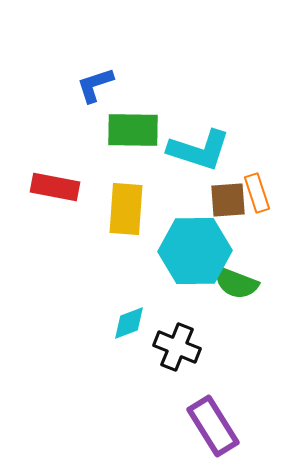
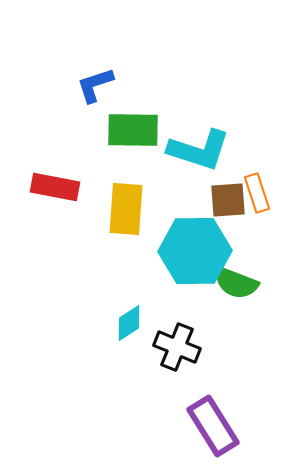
cyan diamond: rotated 12 degrees counterclockwise
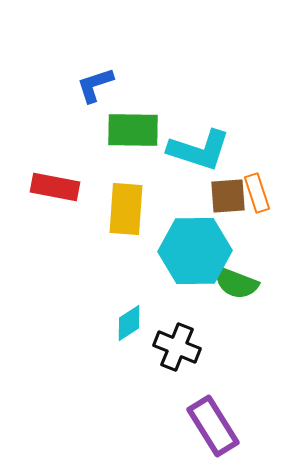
brown square: moved 4 px up
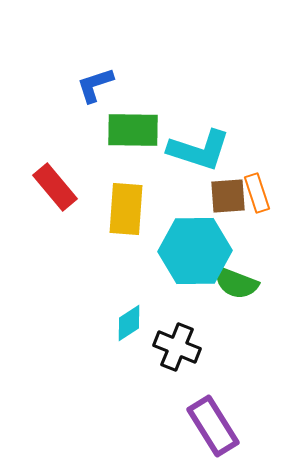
red rectangle: rotated 39 degrees clockwise
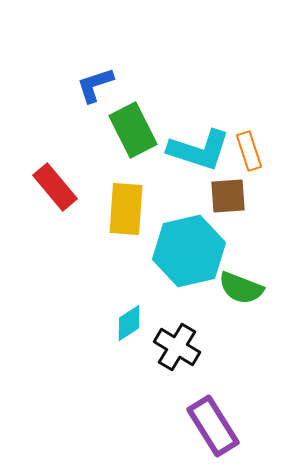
green rectangle: rotated 62 degrees clockwise
orange rectangle: moved 8 px left, 42 px up
cyan hexagon: moved 6 px left; rotated 12 degrees counterclockwise
green semicircle: moved 5 px right, 5 px down
black cross: rotated 9 degrees clockwise
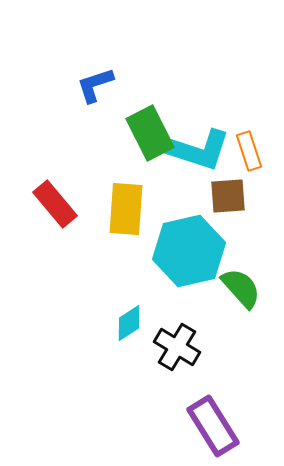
green rectangle: moved 17 px right, 3 px down
red rectangle: moved 17 px down
green semicircle: rotated 153 degrees counterclockwise
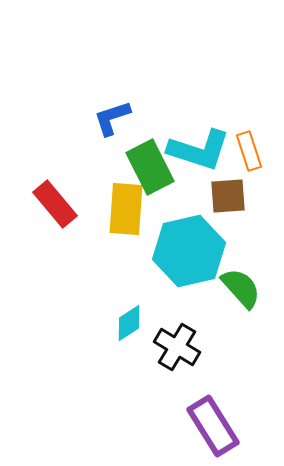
blue L-shape: moved 17 px right, 33 px down
green rectangle: moved 34 px down
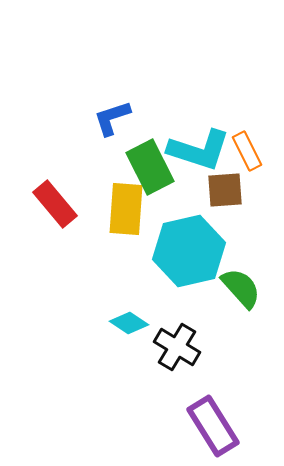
orange rectangle: moved 2 px left; rotated 9 degrees counterclockwise
brown square: moved 3 px left, 6 px up
cyan diamond: rotated 66 degrees clockwise
